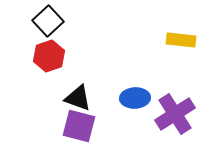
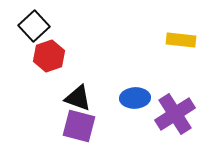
black square: moved 14 px left, 5 px down
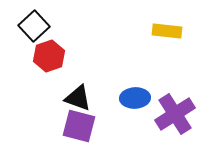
yellow rectangle: moved 14 px left, 9 px up
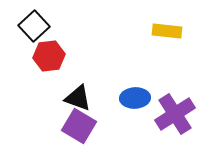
red hexagon: rotated 12 degrees clockwise
purple square: rotated 16 degrees clockwise
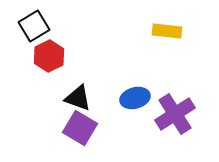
black square: rotated 12 degrees clockwise
red hexagon: rotated 20 degrees counterclockwise
blue ellipse: rotated 12 degrees counterclockwise
purple square: moved 1 px right, 2 px down
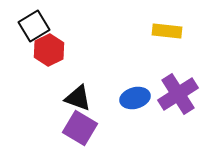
red hexagon: moved 6 px up
purple cross: moved 3 px right, 20 px up
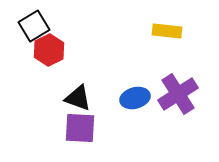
purple square: rotated 28 degrees counterclockwise
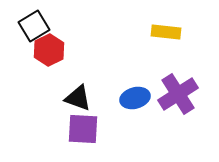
yellow rectangle: moved 1 px left, 1 px down
purple square: moved 3 px right, 1 px down
